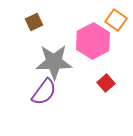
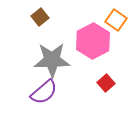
brown square: moved 6 px right, 5 px up; rotated 12 degrees counterclockwise
gray star: moved 2 px left, 2 px up
purple semicircle: rotated 12 degrees clockwise
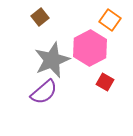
orange square: moved 6 px left
pink hexagon: moved 3 px left, 7 px down
gray star: rotated 21 degrees counterclockwise
red square: moved 1 px left, 1 px up; rotated 18 degrees counterclockwise
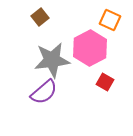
orange square: rotated 10 degrees counterclockwise
gray star: rotated 15 degrees clockwise
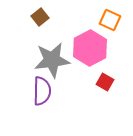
purple semicircle: moved 2 px left, 1 px up; rotated 48 degrees counterclockwise
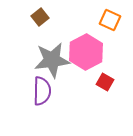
pink hexagon: moved 4 px left, 4 px down
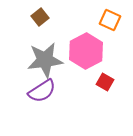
pink hexagon: moved 1 px up
gray star: moved 7 px left
purple semicircle: rotated 56 degrees clockwise
